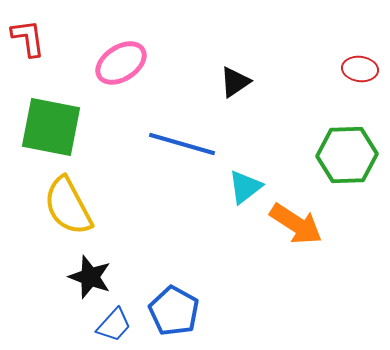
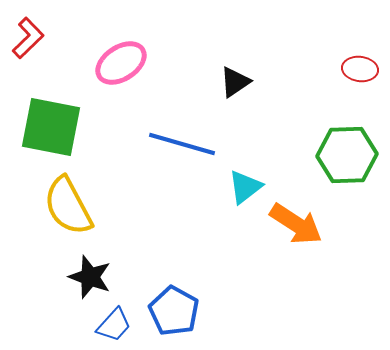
red L-shape: rotated 54 degrees clockwise
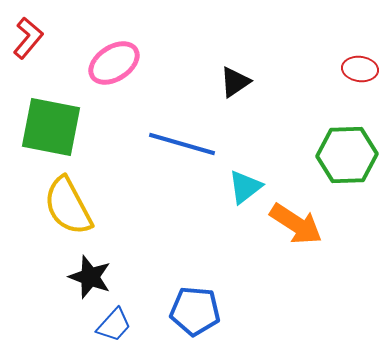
red L-shape: rotated 6 degrees counterclockwise
pink ellipse: moved 7 px left
blue pentagon: moved 21 px right; rotated 24 degrees counterclockwise
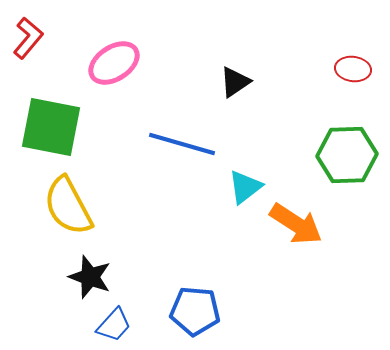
red ellipse: moved 7 px left
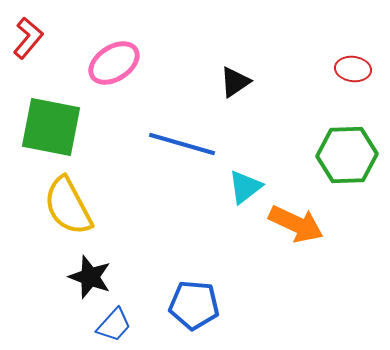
orange arrow: rotated 8 degrees counterclockwise
blue pentagon: moved 1 px left, 6 px up
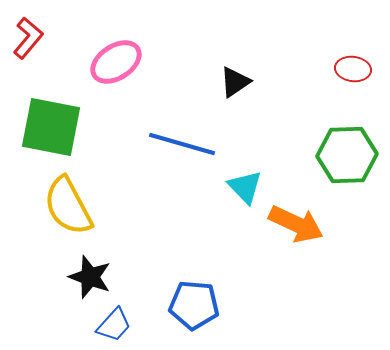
pink ellipse: moved 2 px right, 1 px up
cyan triangle: rotated 36 degrees counterclockwise
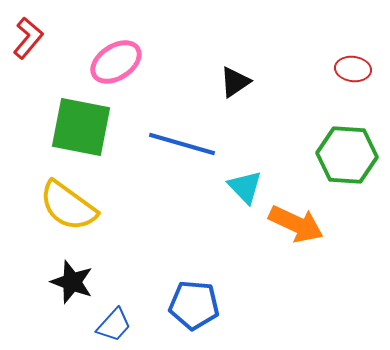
green square: moved 30 px right
green hexagon: rotated 6 degrees clockwise
yellow semicircle: rotated 26 degrees counterclockwise
black star: moved 18 px left, 5 px down
